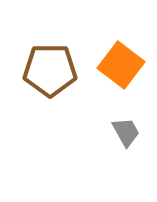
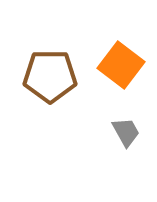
brown pentagon: moved 6 px down
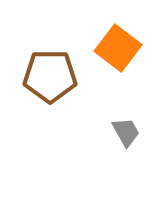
orange square: moved 3 px left, 17 px up
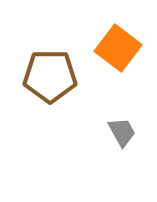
gray trapezoid: moved 4 px left
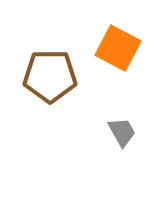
orange square: rotated 9 degrees counterclockwise
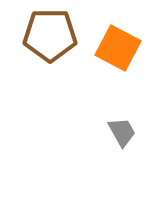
brown pentagon: moved 41 px up
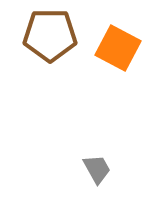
gray trapezoid: moved 25 px left, 37 px down
